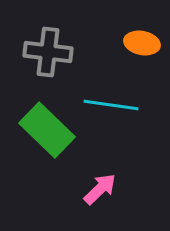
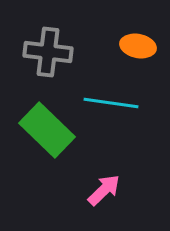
orange ellipse: moved 4 px left, 3 px down
cyan line: moved 2 px up
pink arrow: moved 4 px right, 1 px down
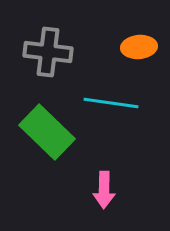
orange ellipse: moved 1 px right, 1 px down; rotated 16 degrees counterclockwise
green rectangle: moved 2 px down
pink arrow: rotated 135 degrees clockwise
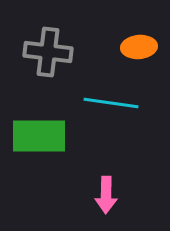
green rectangle: moved 8 px left, 4 px down; rotated 44 degrees counterclockwise
pink arrow: moved 2 px right, 5 px down
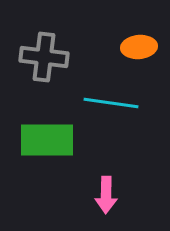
gray cross: moved 4 px left, 5 px down
green rectangle: moved 8 px right, 4 px down
